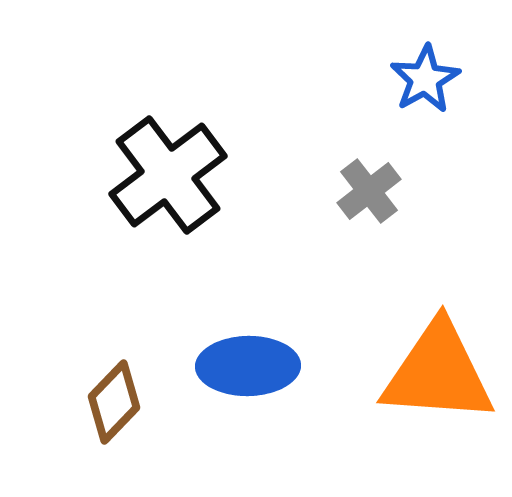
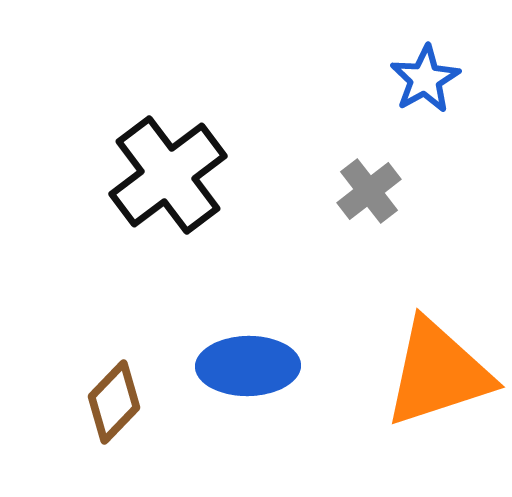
orange triangle: rotated 22 degrees counterclockwise
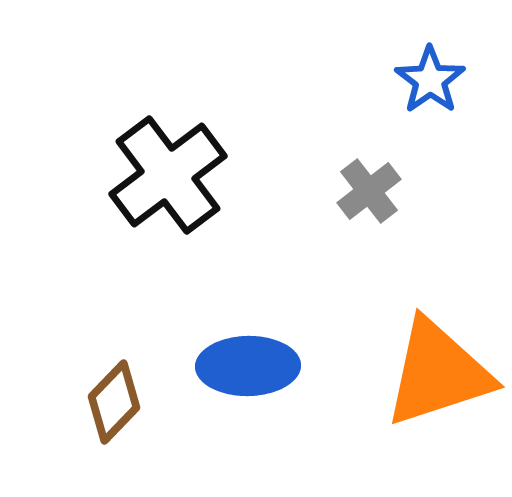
blue star: moved 5 px right, 1 px down; rotated 6 degrees counterclockwise
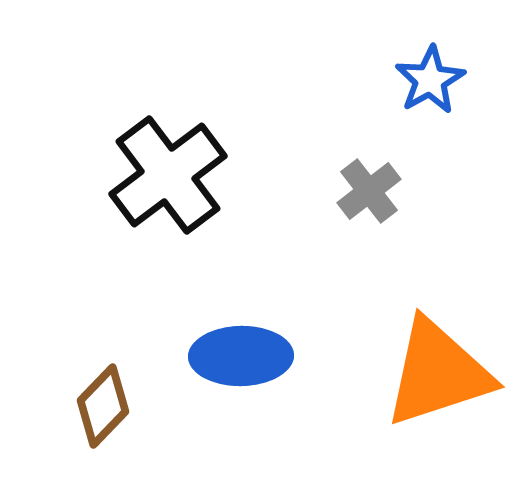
blue star: rotated 6 degrees clockwise
blue ellipse: moved 7 px left, 10 px up
brown diamond: moved 11 px left, 4 px down
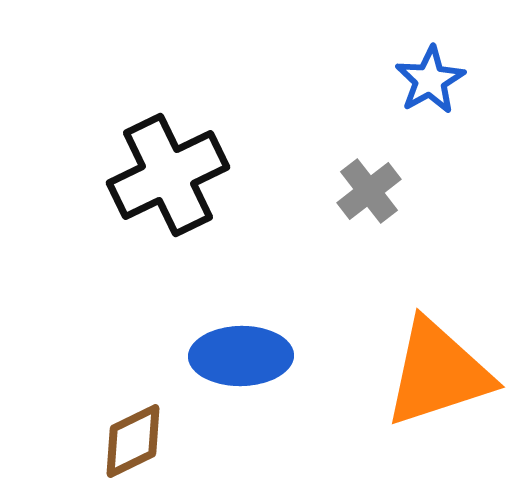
black cross: rotated 11 degrees clockwise
brown diamond: moved 30 px right, 35 px down; rotated 20 degrees clockwise
